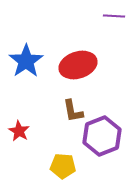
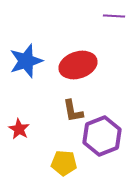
blue star: rotated 16 degrees clockwise
red star: moved 2 px up
yellow pentagon: moved 1 px right, 3 px up
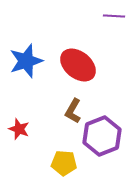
red ellipse: rotated 57 degrees clockwise
brown L-shape: rotated 40 degrees clockwise
red star: rotated 10 degrees counterclockwise
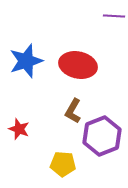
red ellipse: rotated 27 degrees counterclockwise
yellow pentagon: moved 1 px left, 1 px down
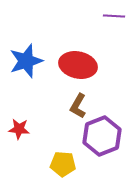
brown L-shape: moved 5 px right, 5 px up
red star: rotated 15 degrees counterclockwise
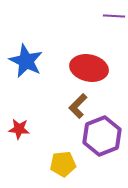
blue star: rotated 28 degrees counterclockwise
red ellipse: moved 11 px right, 3 px down
brown L-shape: rotated 15 degrees clockwise
yellow pentagon: rotated 10 degrees counterclockwise
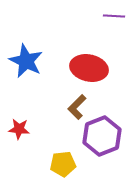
brown L-shape: moved 1 px left, 1 px down
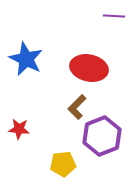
blue star: moved 2 px up
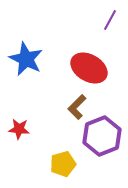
purple line: moved 4 px left, 4 px down; rotated 65 degrees counterclockwise
red ellipse: rotated 18 degrees clockwise
yellow pentagon: rotated 10 degrees counterclockwise
